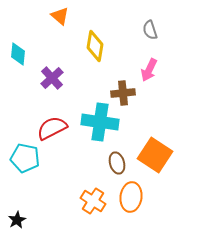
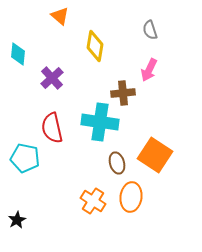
red semicircle: rotated 76 degrees counterclockwise
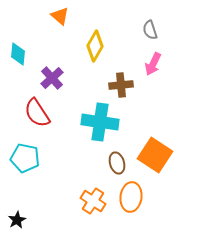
yellow diamond: rotated 20 degrees clockwise
pink arrow: moved 4 px right, 6 px up
brown cross: moved 2 px left, 8 px up
red semicircle: moved 15 px left, 15 px up; rotated 20 degrees counterclockwise
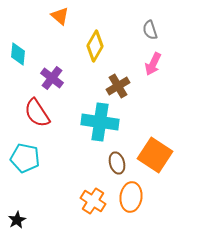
purple cross: rotated 10 degrees counterclockwise
brown cross: moved 3 px left, 1 px down; rotated 25 degrees counterclockwise
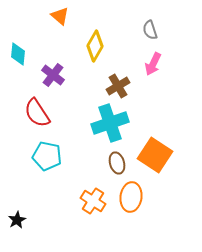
purple cross: moved 1 px right, 3 px up
cyan cross: moved 10 px right, 1 px down; rotated 27 degrees counterclockwise
cyan pentagon: moved 22 px right, 2 px up
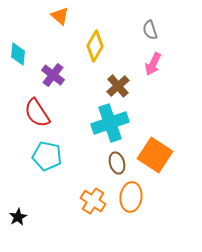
brown cross: rotated 10 degrees counterclockwise
black star: moved 1 px right, 3 px up
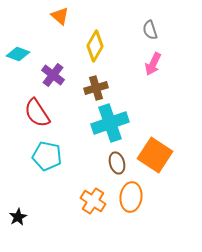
cyan diamond: rotated 75 degrees counterclockwise
brown cross: moved 22 px left, 2 px down; rotated 25 degrees clockwise
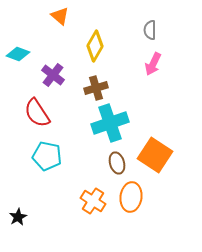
gray semicircle: rotated 18 degrees clockwise
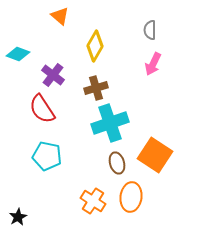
red semicircle: moved 5 px right, 4 px up
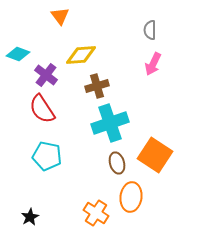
orange triangle: rotated 12 degrees clockwise
yellow diamond: moved 14 px left, 9 px down; rotated 56 degrees clockwise
purple cross: moved 7 px left
brown cross: moved 1 px right, 2 px up
orange cross: moved 3 px right, 12 px down
black star: moved 12 px right
